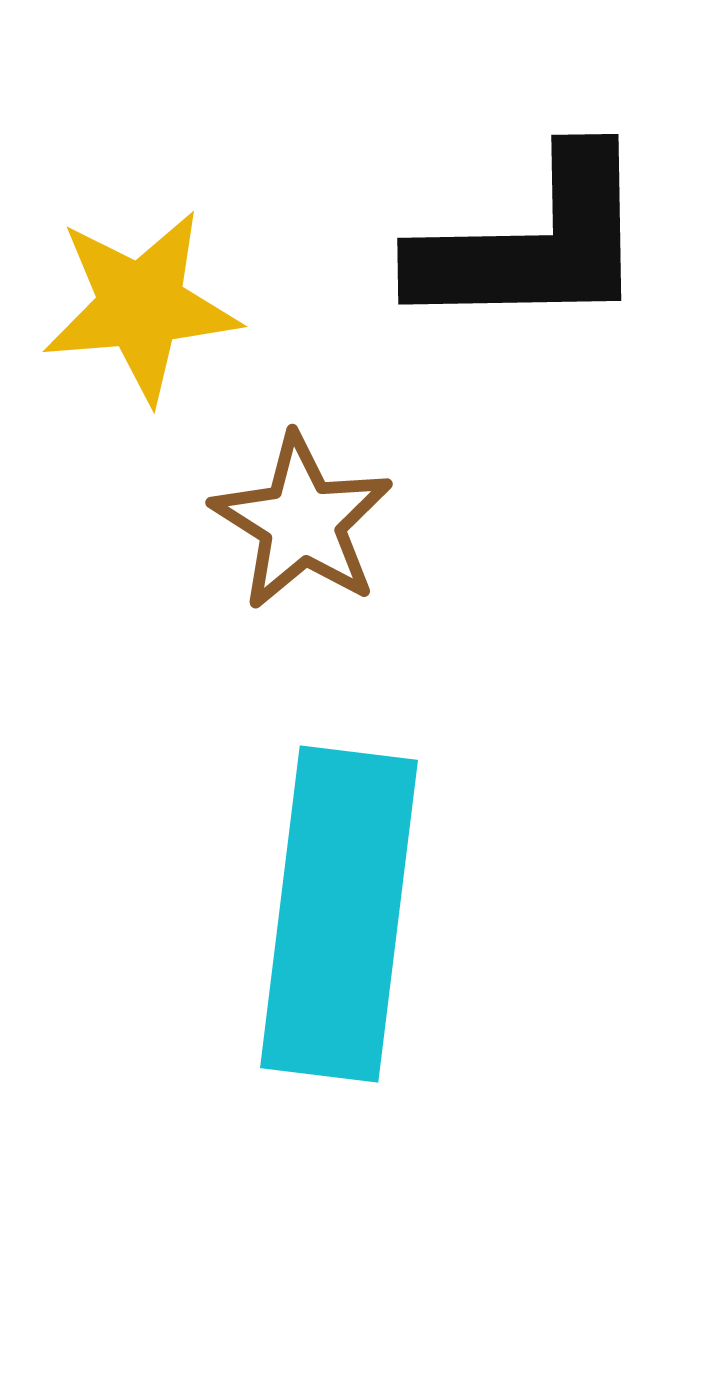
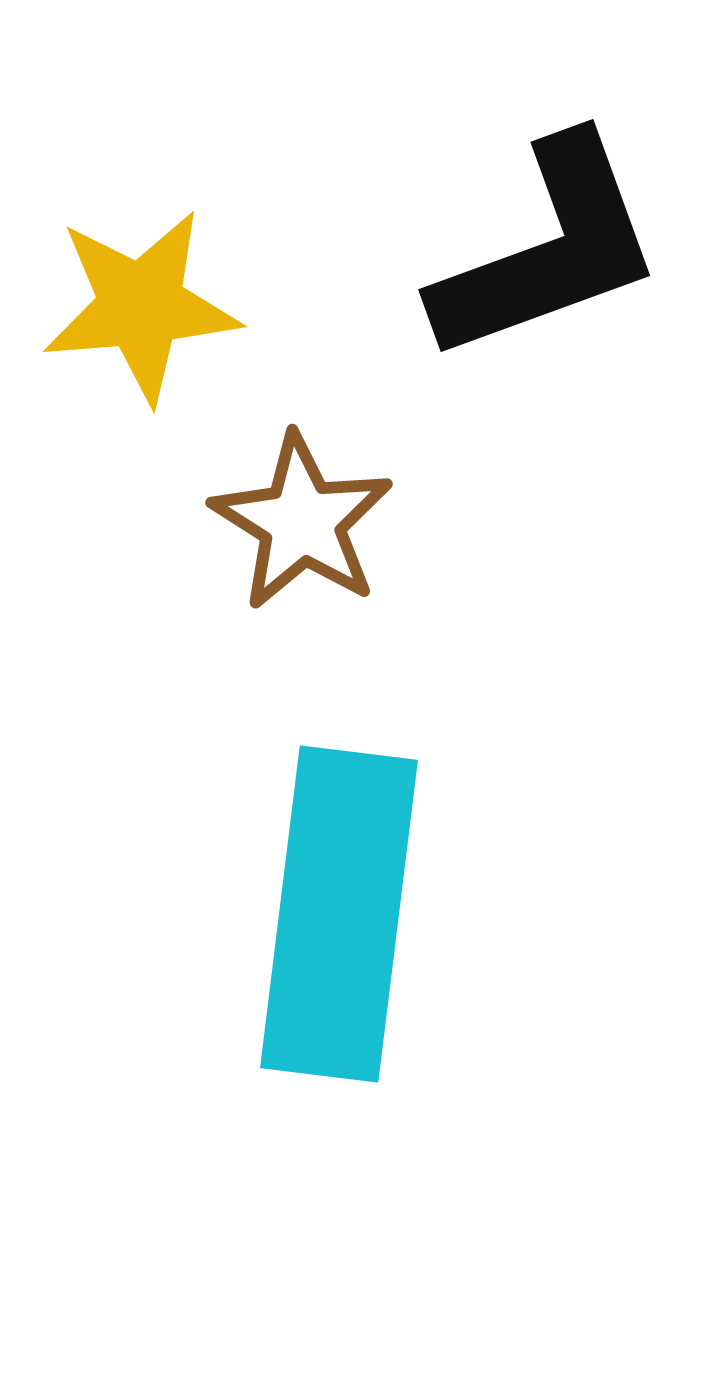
black L-shape: moved 15 px right, 7 px down; rotated 19 degrees counterclockwise
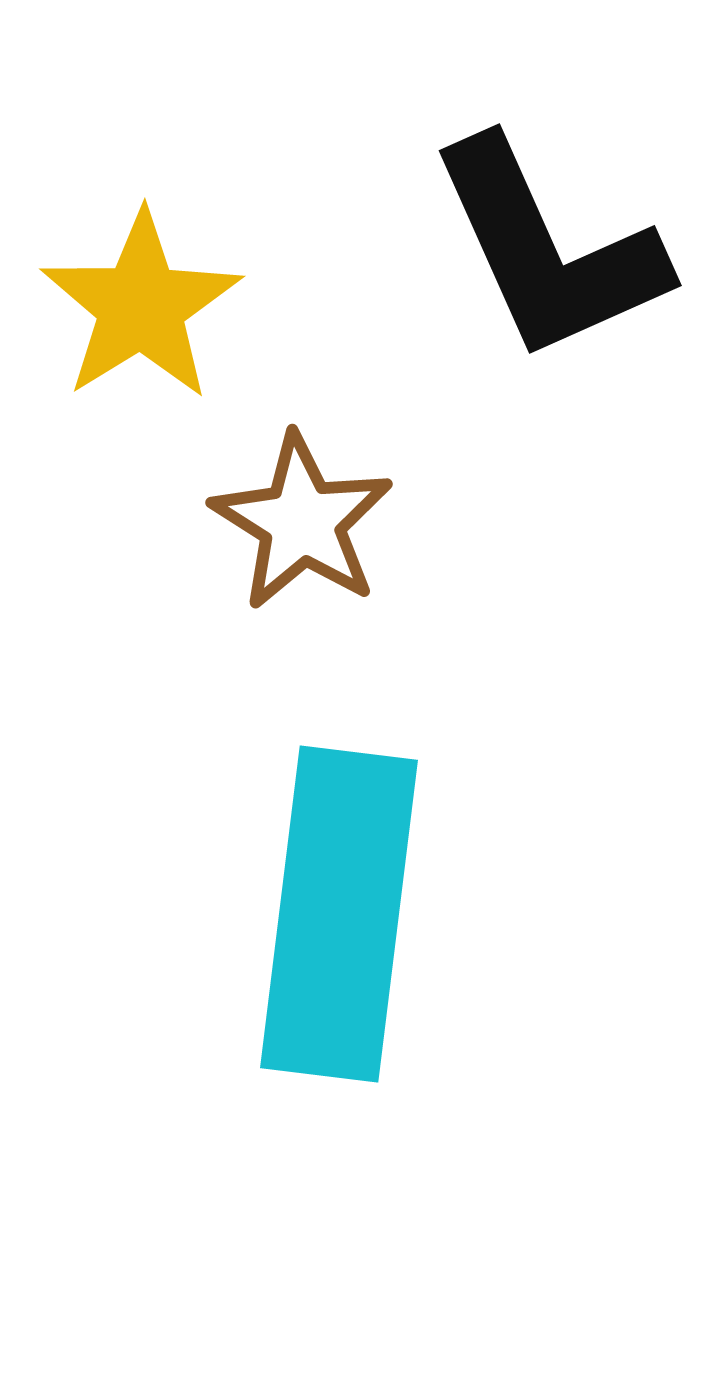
black L-shape: rotated 86 degrees clockwise
yellow star: rotated 27 degrees counterclockwise
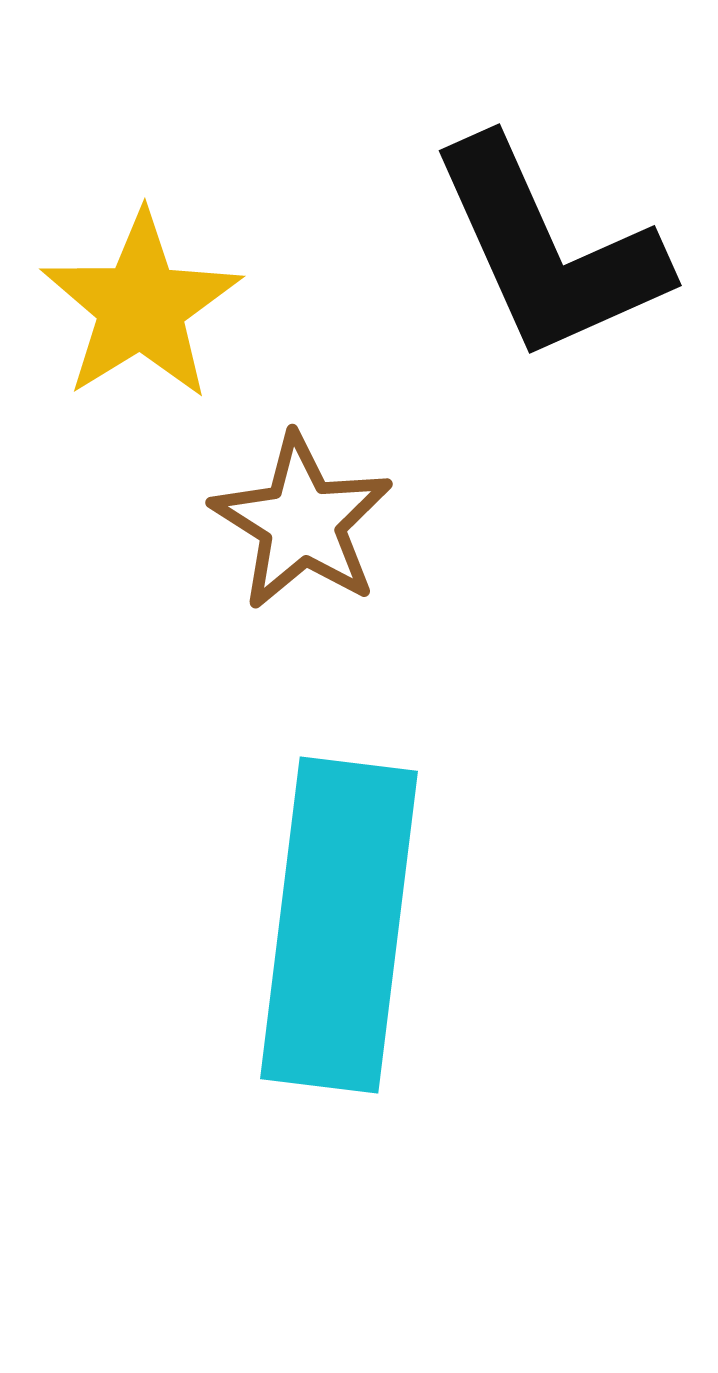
cyan rectangle: moved 11 px down
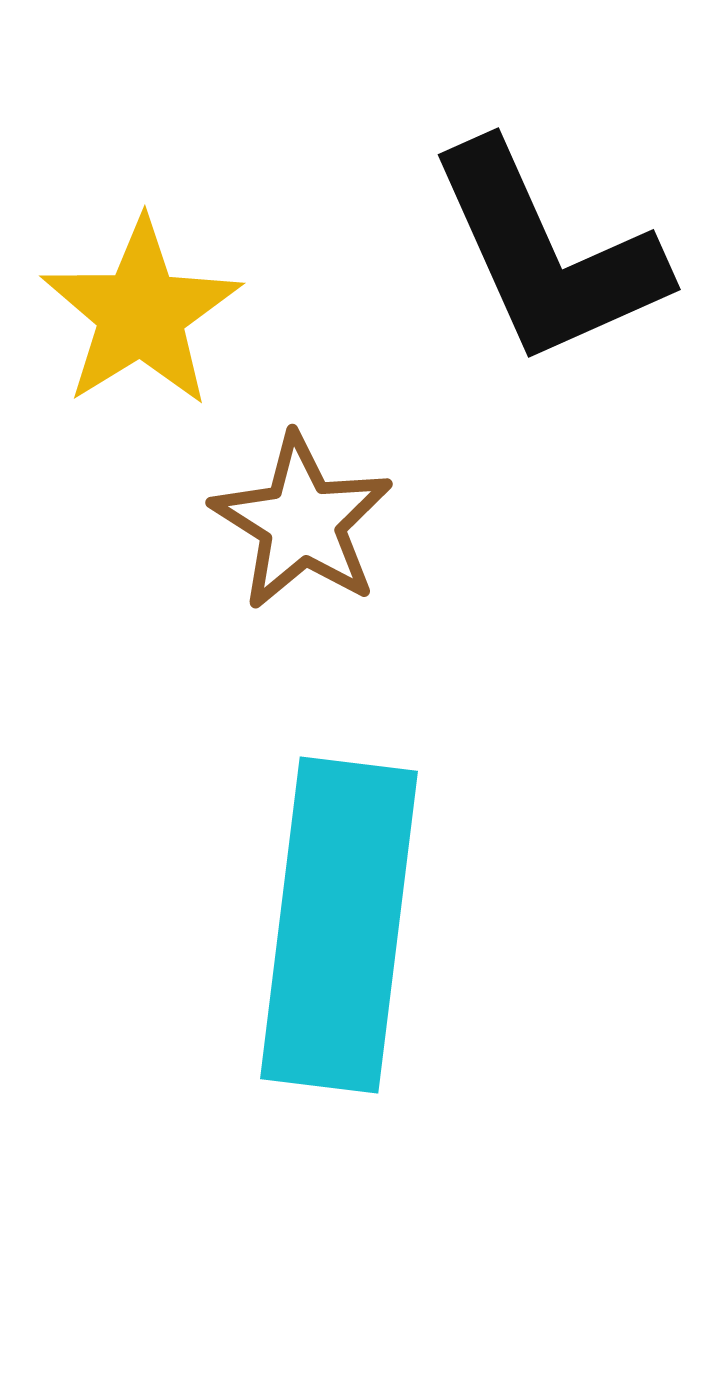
black L-shape: moved 1 px left, 4 px down
yellow star: moved 7 px down
